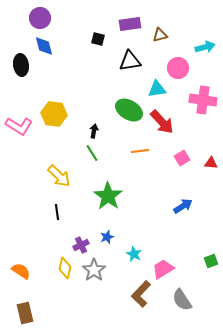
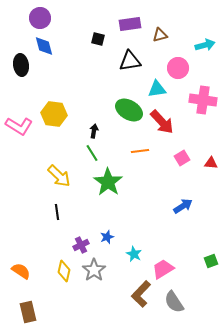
cyan arrow: moved 2 px up
green star: moved 14 px up
yellow diamond: moved 1 px left, 3 px down
gray semicircle: moved 8 px left, 2 px down
brown rectangle: moved 3 px right, 1 px up
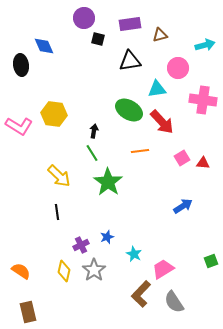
purple circle: moved 44 px right
blue diamond: rotated 10 degrees counterclockwise
red triangle: moved 8 px left
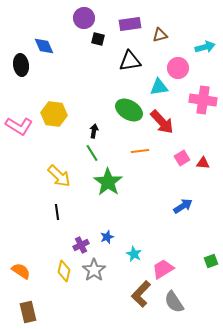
cyan arrow: moved 2 px down
cyan triangle: moved 2 px right, 2 px up
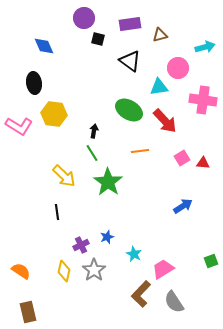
black triangle: rotated 45 degrees clockwise
black ellipse: moved 13 px right, 18 px down
red arrow: moved 3 px right, 1 px up
yellow arrow: moved 5 px right
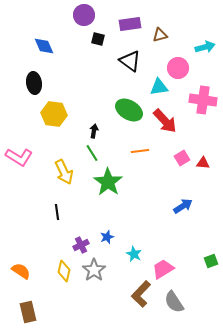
purple circle: moved 3 px up
pink L-shape: moved 31 px down
yellow arrow: moved 4 px up; rotated 20 degrees clockwise
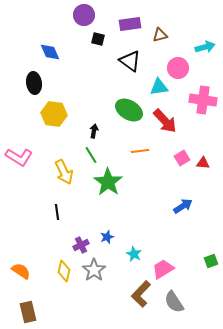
blue diamond: moved 6 px right, 6 px down
green line: moved 1 px left, 2 px down
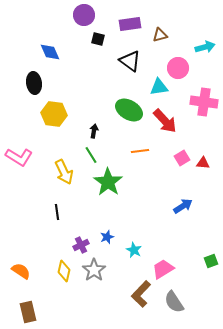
pink cross: moved 1 px right, 2 px down
cyan star: moved 4 px up
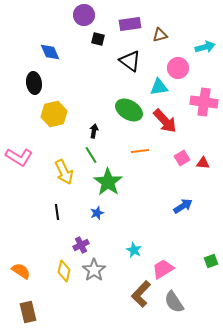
yellow hexagon: rotated 20 degrees counterclockwise
blue star: moved 10 px left, 24 px up
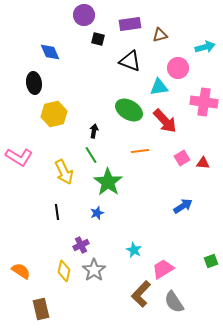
black triangle: rotated 15 degrees counterclockwise
brown rectangle: moved 13 px right, 3 px up
